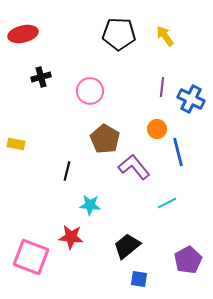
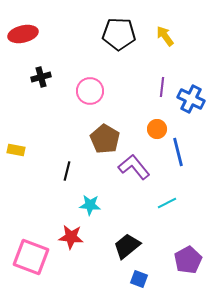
yellow rectangle: moved 6 px down
blue square: rotated 12 degrees clockwise
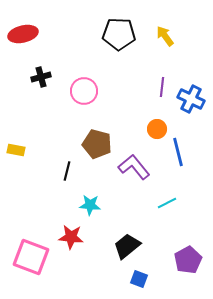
pink circle: moved 6 px left
brown pentagon: moved 8 px left, 5 px down; rotated 16 degrees counterclockwise
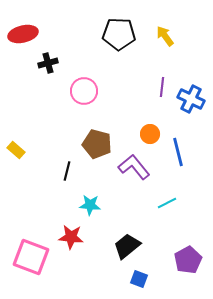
black cross: moved 7 px right, 14 px up
orange circle: moved 7 px left, 5 px down
yellow rectangle: rotated 30 degrees clockwise
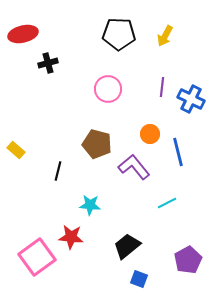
yellow arrow: rotated 115 degrees counterclockwise
pink circle: moved 24 px right, 2 px up
black line: moved 9 px left
pink square: moved 6 px right; rotated 33 degrees clockwise
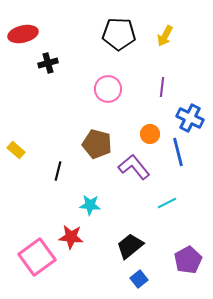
blue cross: moved 1 px left, 19 px down
black trapezoid: moved 3 px right
blue square: rotated 30 degrees clockwise
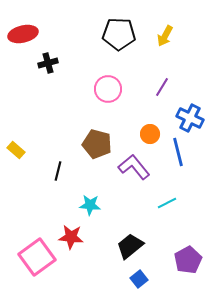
purple line: rotated 24 degrees clockwise
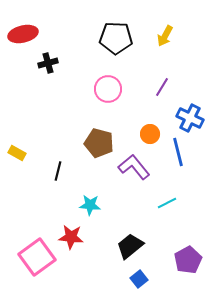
black pentagon: moved 3 px left, 4 px down
brown pentagon: moved 2 px right, 1 px up
yellow rectangle: moved 1 px right, 3 px down; rotated 12 degrees counterclockwise
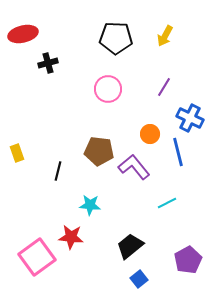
purple line: moved 2 px right
brown pentagon: moved 8 px down; rotated 8 degrees counterclockwise
yellow rectangle: rotated 42 degrees clockwise
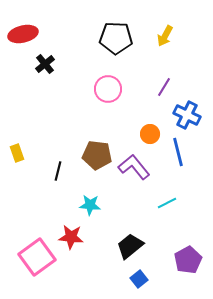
black cross: moved 3 px left, 1 px down; rotated 24 degrees counterclockwise
blue cross: moved 3 px left, 3 px up
brown pentagon: moved 2 px left, 4 px down
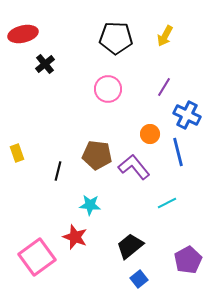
red star: moved 4 px right; rotated 15 degrees clockwise
